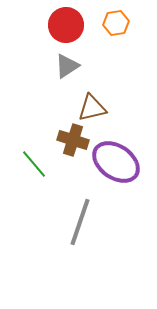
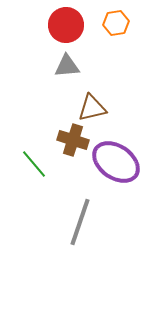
gray triangle: rotated 28 degrees clockwise
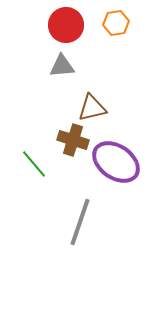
gray triangle: moved 5 px left
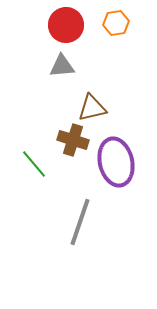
purple ellipse: rotated 42 degrees clockwise
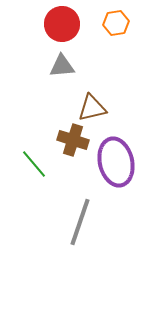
red circle: moved 4 px left, 1 px up
